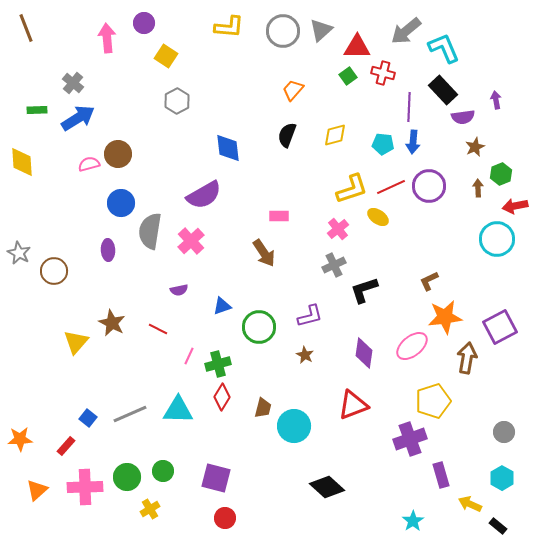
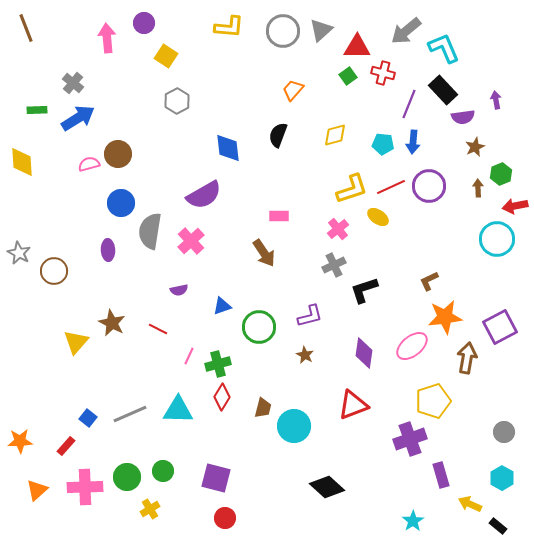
purple line at (409, 107): moved 3 px up; rotated 20 degrees clockwise
black semicircle at (287, 135): moved 9 px left
orange star at (20, 439): moved 2 px down
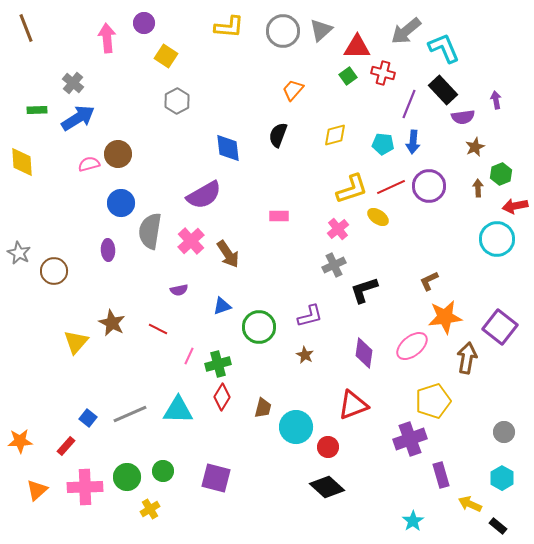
brown arrow at (264, 253): moved 36 px left, 1 px down
purple square at (500, 327): rotated 24 degrees counterclockwise
cyan circle at (294, 426): moved 2 px right, 1 px down
red circle at (225, 518): moved 103 px right, 71 px up
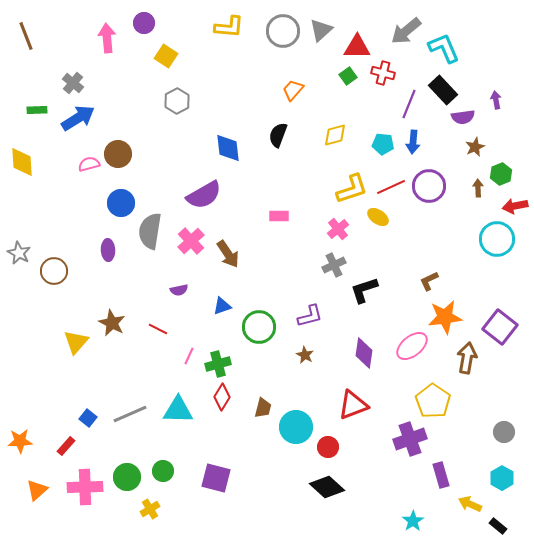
brown line at (26, 28): moved 8 px down
yellow pentagon at (433, 401): rotated 20 degrees counterclockwise
